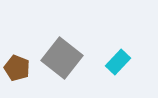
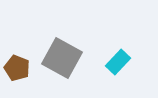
gray square: rotated 9 degrees counterclockwise
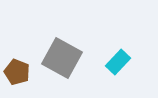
brown pentagon: moved 4 px down
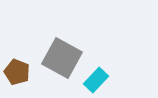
cyan rectangle: moved 22 px left, 18 px down
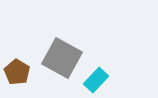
brown pentagon: rotated 10 degrees clockwise
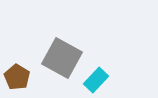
brown pentagon: moved 5 px down
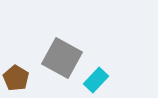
brown pentagon: moved 1 px left, 1 px down
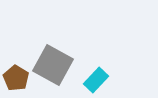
gray square: moved 9 px left, 7 px down
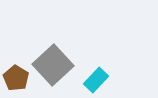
gray square: rotated 18 degrees clockwise
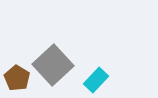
brown pentagon: moved 1 px right
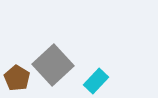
cyan rectangle: moved 1 px down
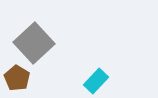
gray square: moved 19 px left, 22 px up
